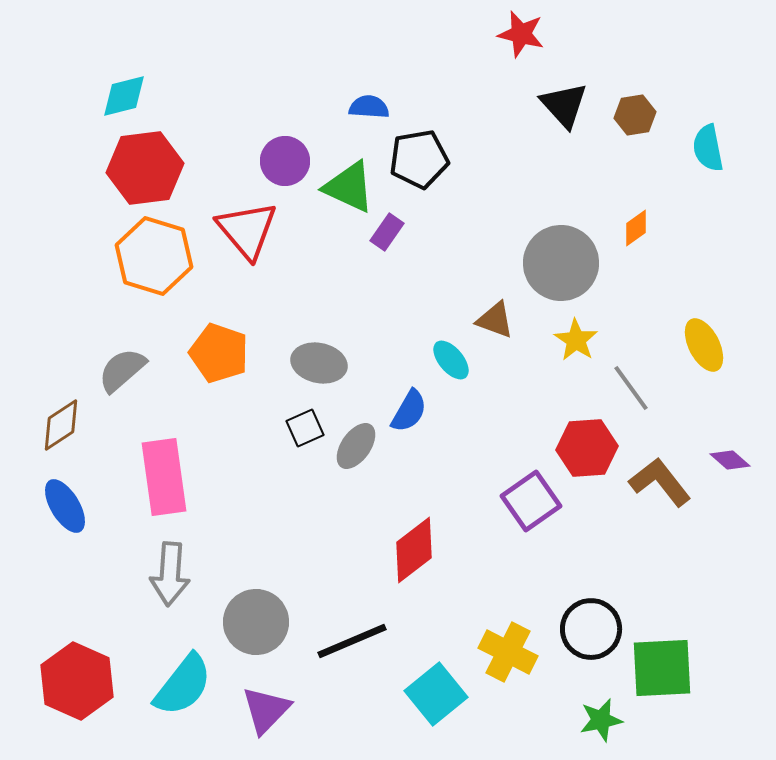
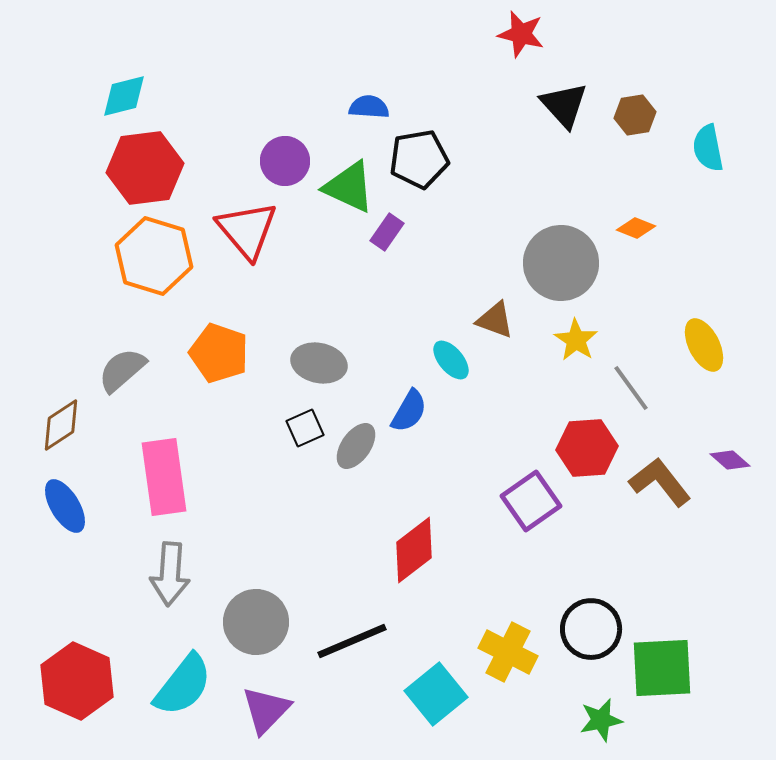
orange diamond at (636, 228): rotated 57 degrees clockwise
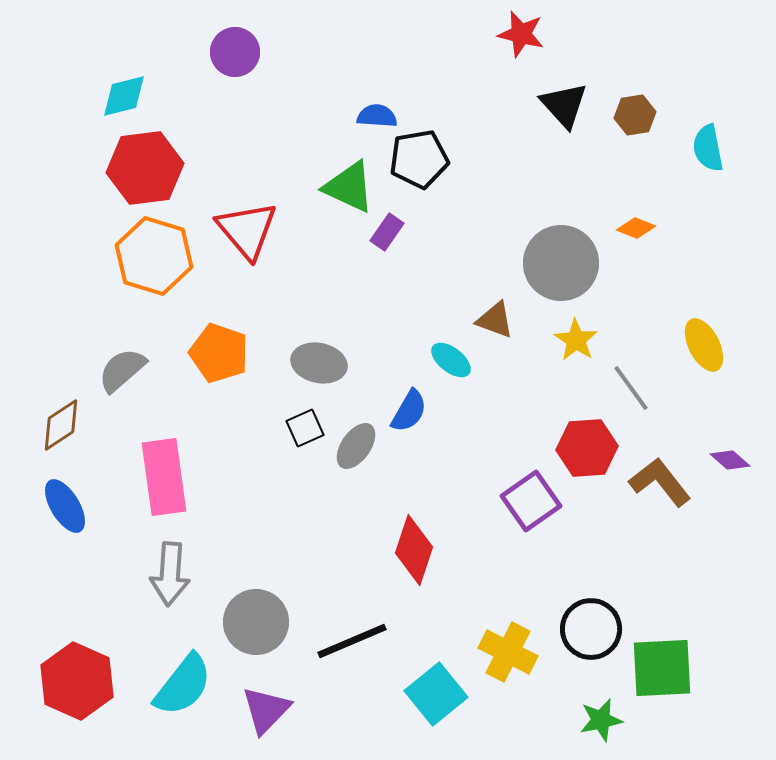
blue semicircle at (369, 107): moved 8 px right, 9 px down
purple circle at (285, 161): moved 50 px left, 109 px up
cyan ellipse at (451, 360): rotated 12 degrees counterclockwise
red diamond at (414, 550): rotated 34 degrees counterclockwise
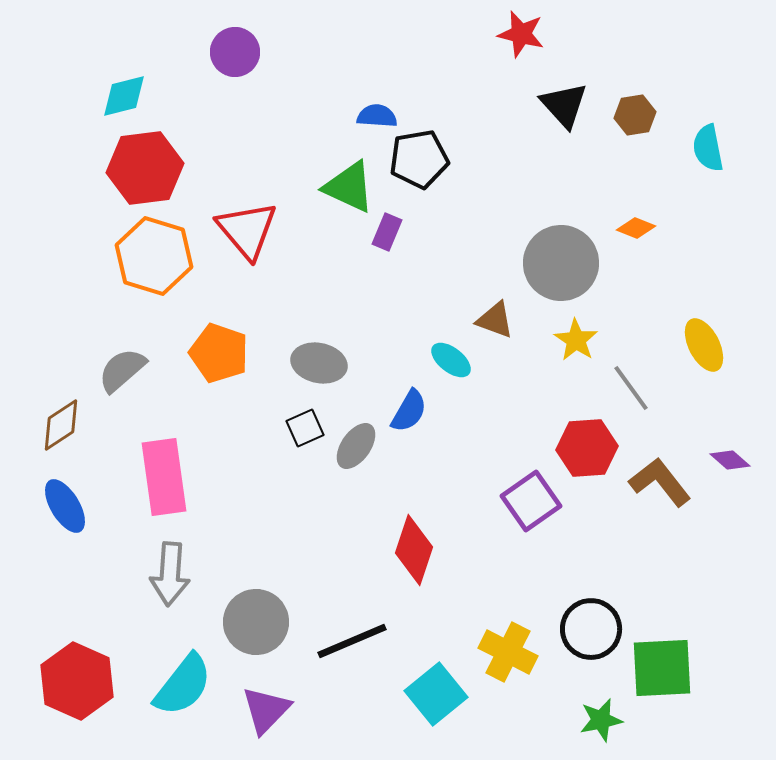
purple rectangle at (387, 232): rotated 12 degrees counterclockwise
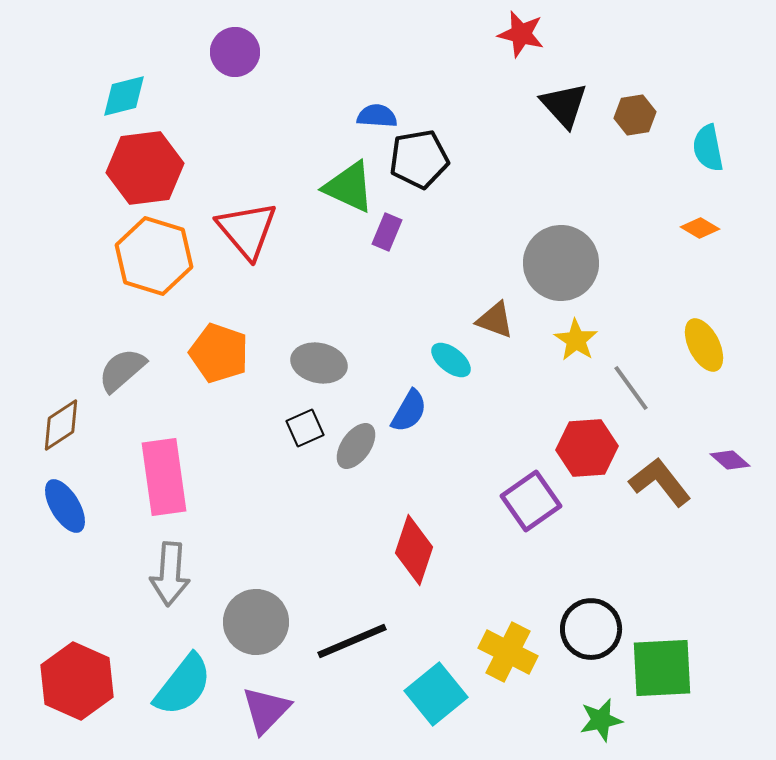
orange diamond at (636, 228): moved 64 px right; rotated 9 degrees clockwise
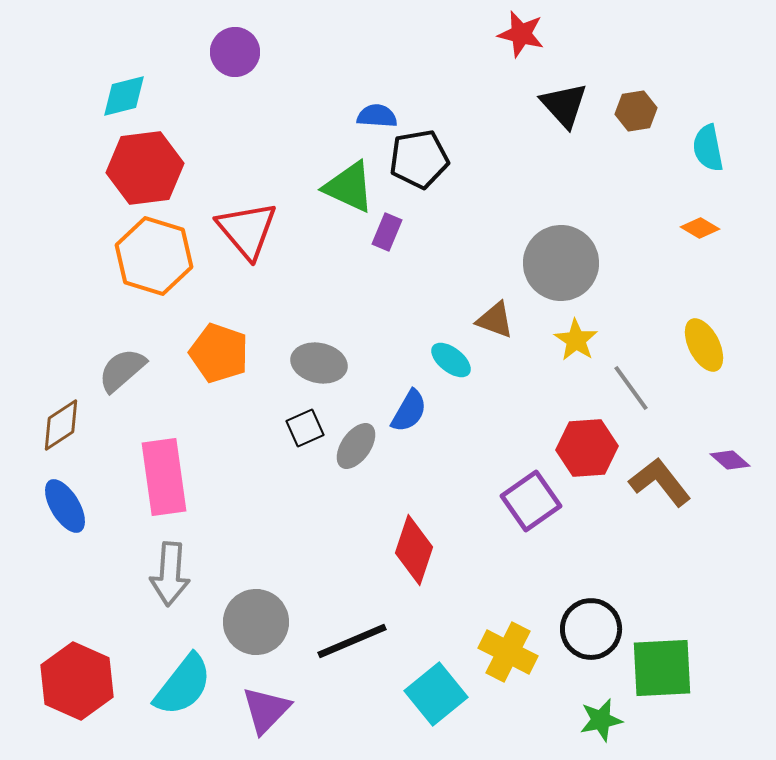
brown hexagon at (635, 115): moved 1 px right, 4 px up
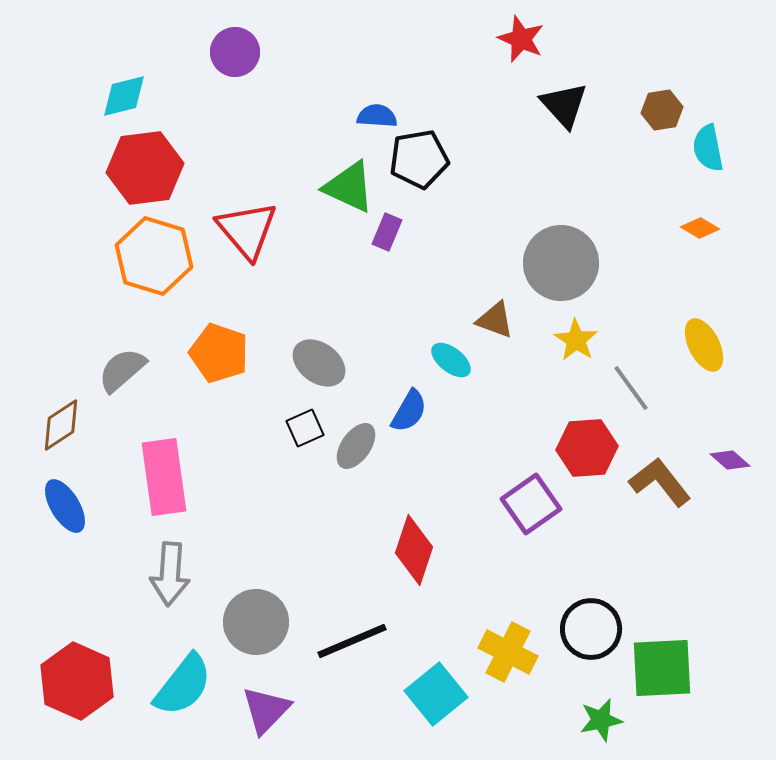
red star at (521, 34): moved 5 px down; rotated 9 degrees clockwise
brown hexagon at (636, 111): moved 26 px right, 1 px up
gray ellipse at (319, 363): rotated 24 degrees clockwise
purple square at (531, 501): moved 3 px down
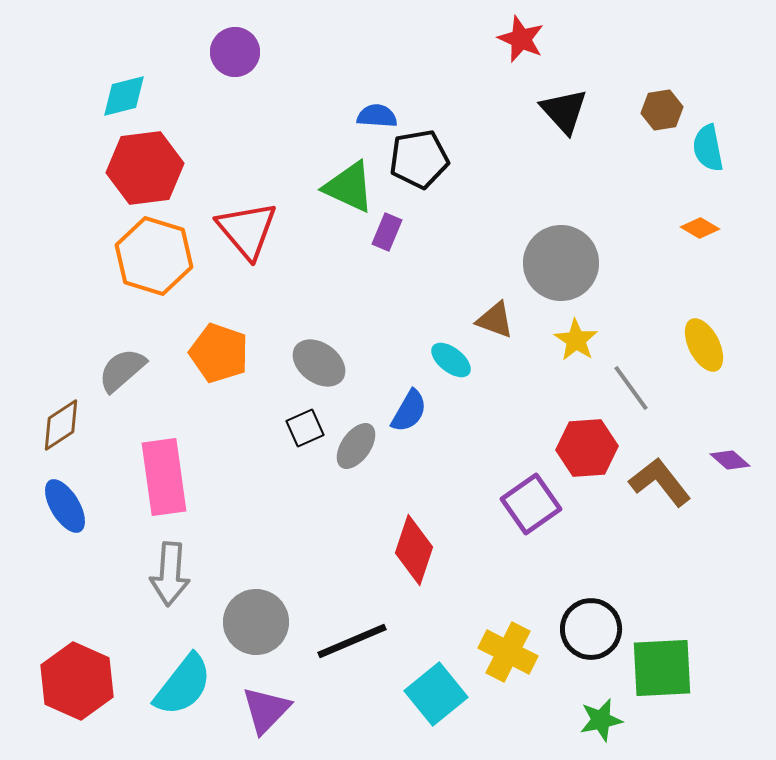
black triangle at (564, 105): moved 6 px down
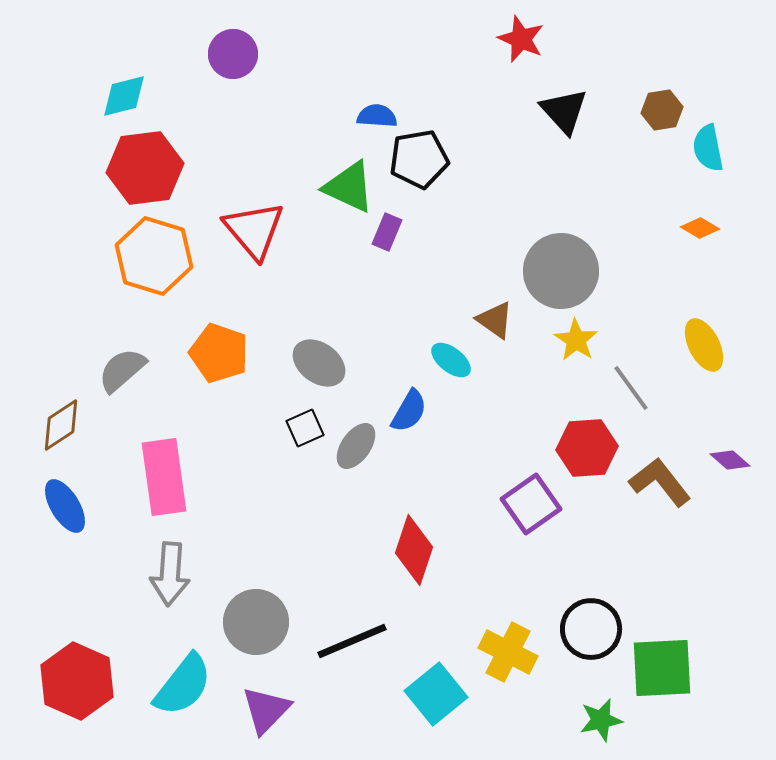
purple circle at (235, 52): moved 2 px left, 2 px down
red triangle at (247, 230): moved 7 px right
gray circle at (561, 263): moved 8 px down
brown triangle at (495, 320): rotated 15 degrees clockwise
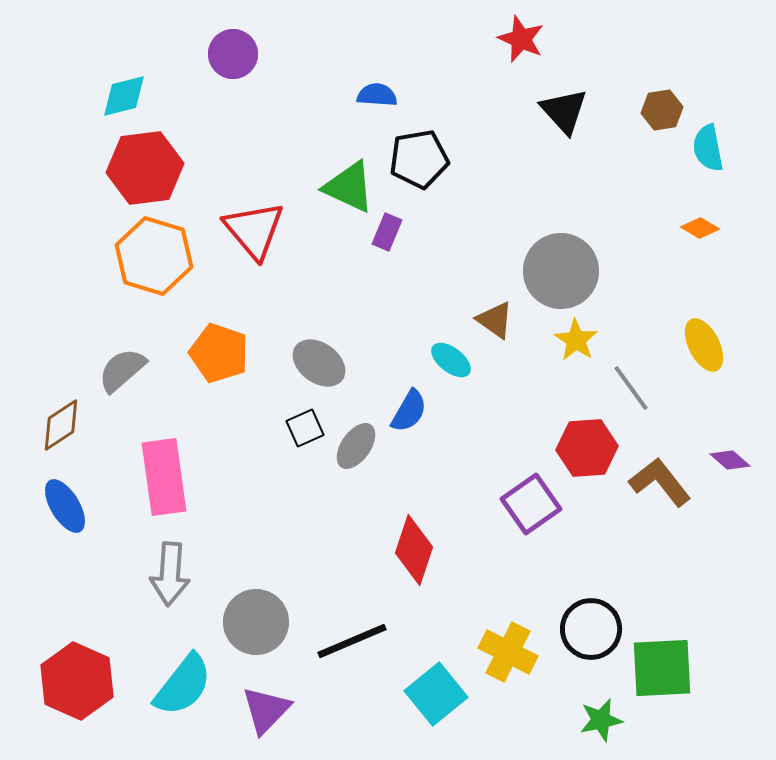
blue semicircle at (377, 116): moved 21 px up
